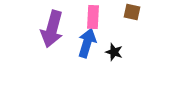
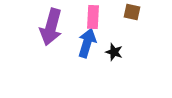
purple arrow: moved 1 px left, 2 px up
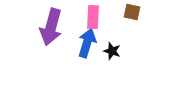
black star: moved 2 px left, 1 px up
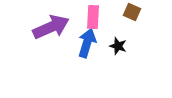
brown square: rotated 12 degrees clockwise
purple arrow: rotated 129 degrees counterclockwise
black star: moved 6 px right, 5 px up
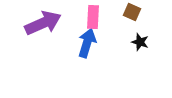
purple arrow: moved 8 px left, 4 px up
black star: moved 22 px right, 4 px up
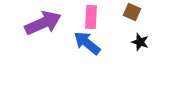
pink rectangle: moved 2 px left
blue arrow: rotated 68 degrees counterclockwise
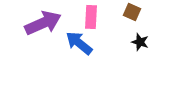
blue arrow: moved 8 px left
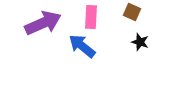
blue arrow: moved 3 px right, 3 px down
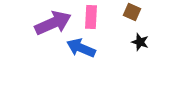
purple arrow: moved 10 px right
blue arrow: moved 1 px left, 2 px down; rotated 16 degrees counterclockwise
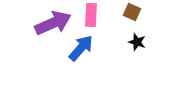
pink rectangle: moved 2 px up
black star: moved 3 px left
blue arrow: rotated 108 degrees clockwise
